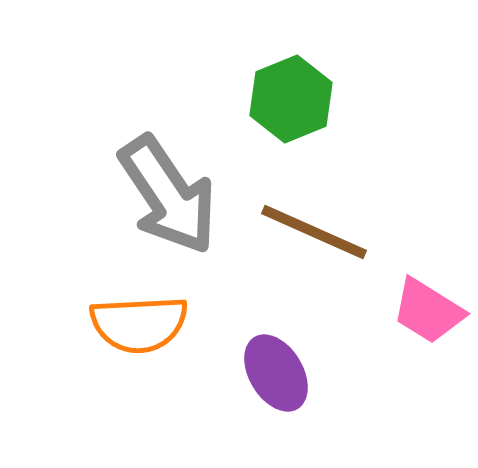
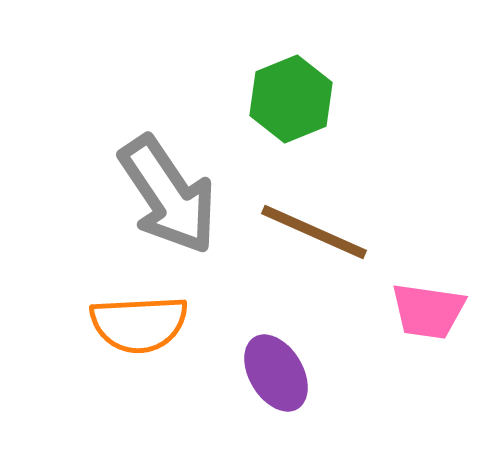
pink trapezoid: rotated 24 degrees counterclockwise
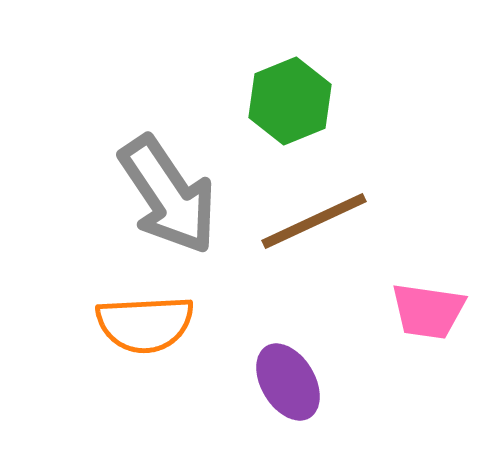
green hexagon: moved 1 px left, 2 px down
brown line: moved 11 px up; rotated 49 degrees counterclockwise
orange semicircle: moved 6 px right
purple ellipse: moved 12 px right, 9 px down
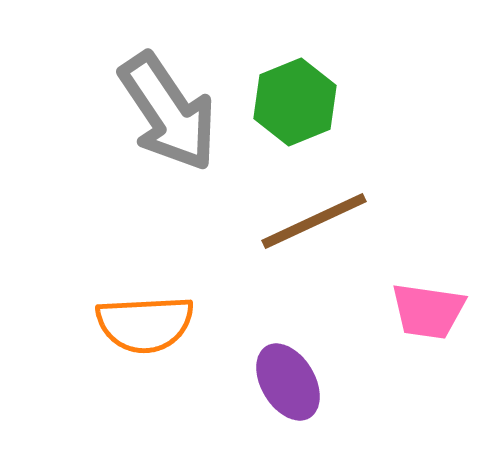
green hexagon: moved 5 px right, 1 px down
gray arrow: moved 83 px up
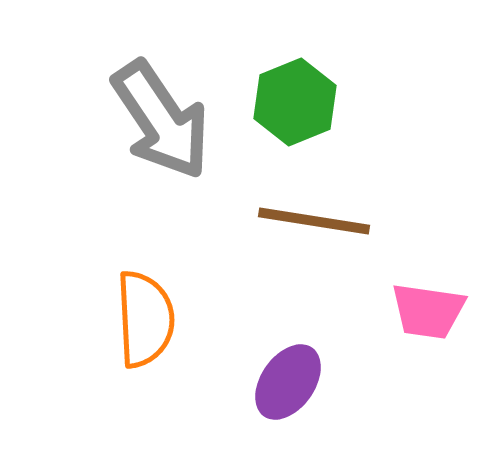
gray arrow: moved 7 px left, 8 px down
brown line: rotated 34 degrees clockwise
orange semicircle: moved 5 px up; rotated 90 degrees counterclockwise
purple ellipse: rotated 66 degrees clockwise
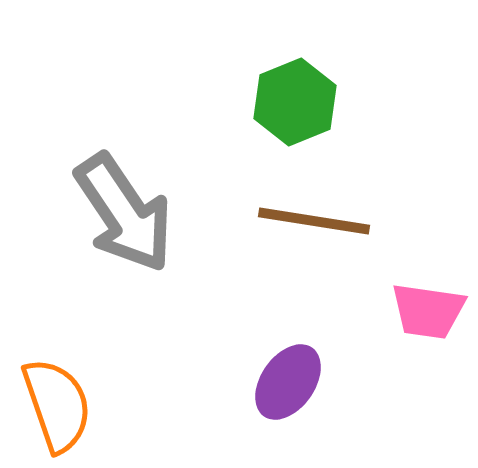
gray arrow: moved 37 px left, 93 px down
orange semicircle: moved 88 px left, 86 px down; rotated 16 degrees counterclockwise
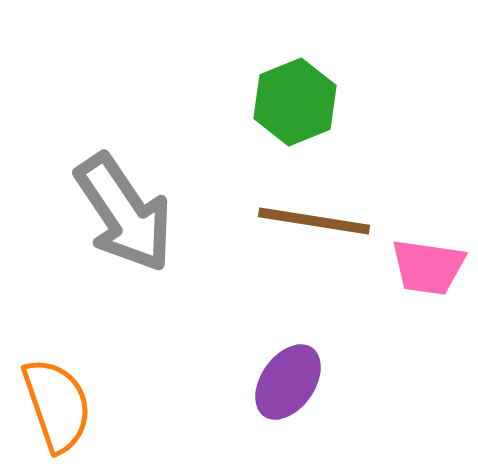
pink trapezoid: moved 44 px up
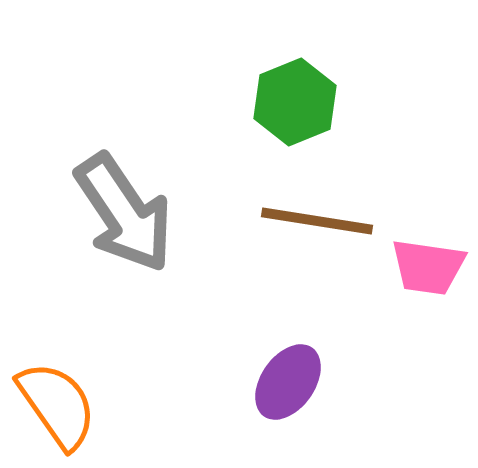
brown line: moved 3 px right
orange semicircle: rotated 16 degrees counterclockwise
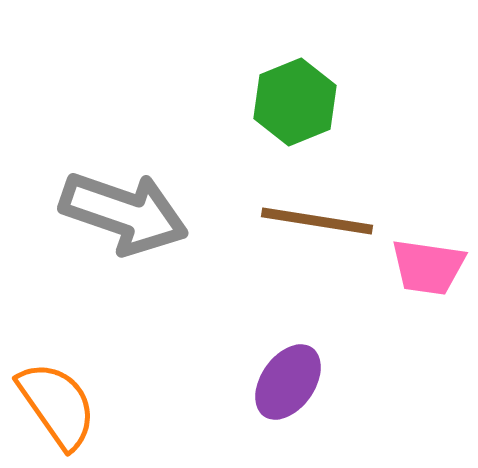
gray arrow: rotated 37 degrees counterclockwise
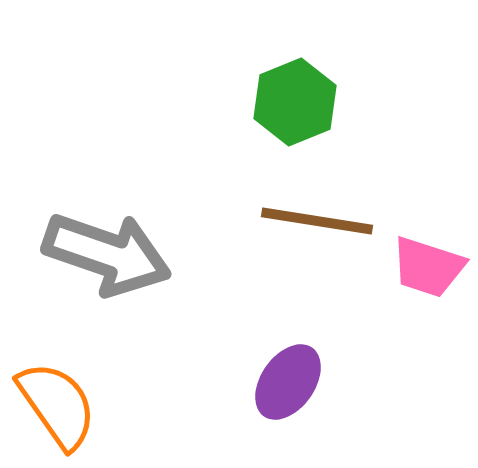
gray arrow: moved 17 px left, 41 px down
pink trapezoid: rotated 10 degrees clockwise
